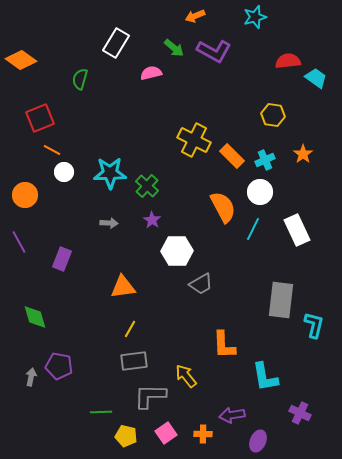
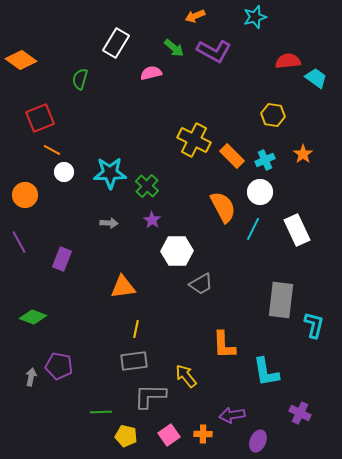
green diamond at (35, 317): moved 2 px left; rotated 52 degrees counterclockwise
yellow line at (130, 329): moved 6 px right; rotated 18 degrees counterclockwise
cyan L-shape at (265, 377): moved 1 px right, 5 px up
pink square at (166, 433): moved 3 px right, 2 px down
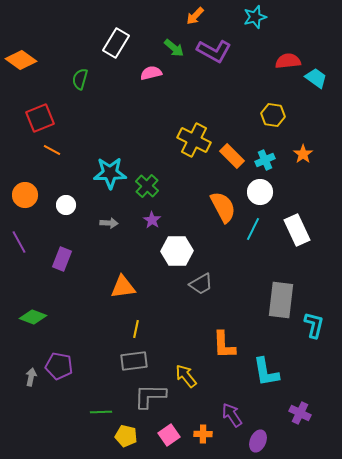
orange arrow at (195, 16): rotated 24 degrees counterclockwise
white circle at (64, 172): moved 2 px right, 33 px down
purple arrow at (232, 415): rotated 65 degrees clockwise
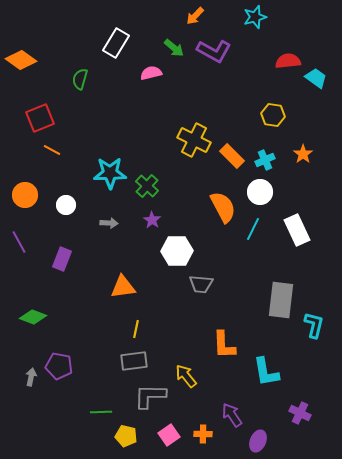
gray trapezoid at (201, 284): rotated 35 degrees clockwise
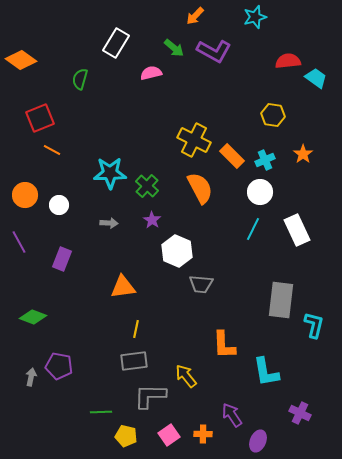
white circle at (66, 205): moved 7 px left
orange semicircle at (223, 207): moved 23 px left, 19 px up
white hexagon at (177, 251): rotated 24 degrees clockwise
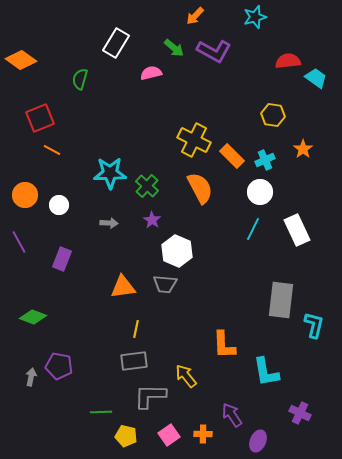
orange star at (303, 154): moved 5 px up
gray trapezoid at (201, 284): moved 36 px left
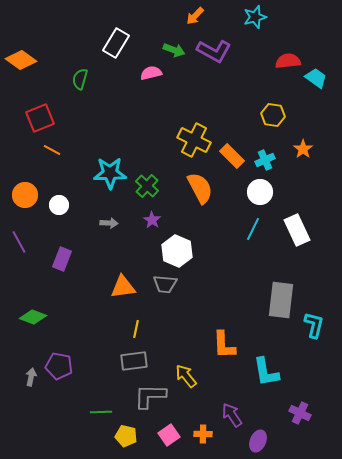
green arrow at (174, 48): moved 2 px down; rotated 20 degrees counterclockwise
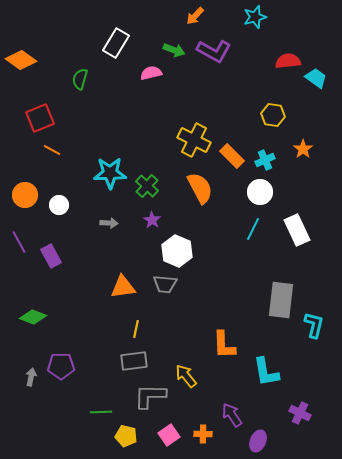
purple rectangle at (62, 259): moved 11 px left, 3 px up; rotated 50 degrees counterclockwise
purple pentagon at (59, 366): moved 2 px right; rotated 12 degrees counterclockwise
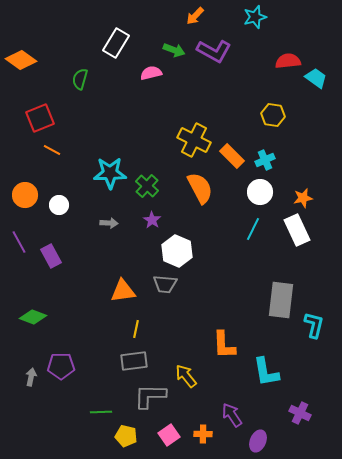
orange star at (303, 149): moved 49 px down; rotated 24 degrees clockwise
orange triangle at (123, 287): moved 4 px down
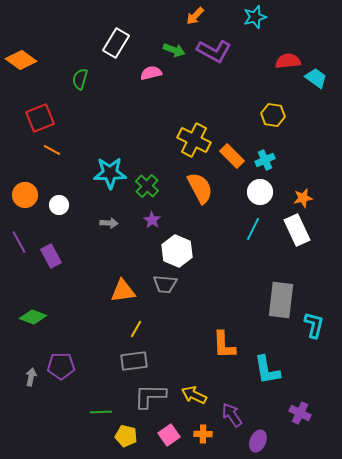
yellow line at (136, 329): rotated 18 degrees clockwise
cyan L-shape at (266, 372): moved 1 px right, 2 px up
yellow arrow at (186, 376): moved 8 px right, 19 px down; rotated 25 degrees counterclockwise
